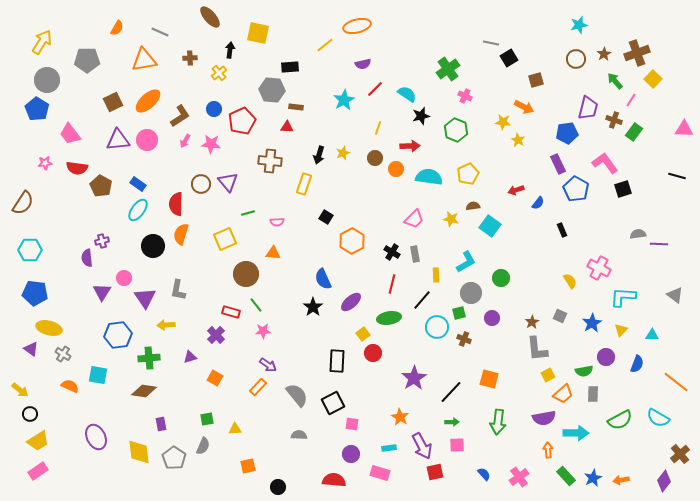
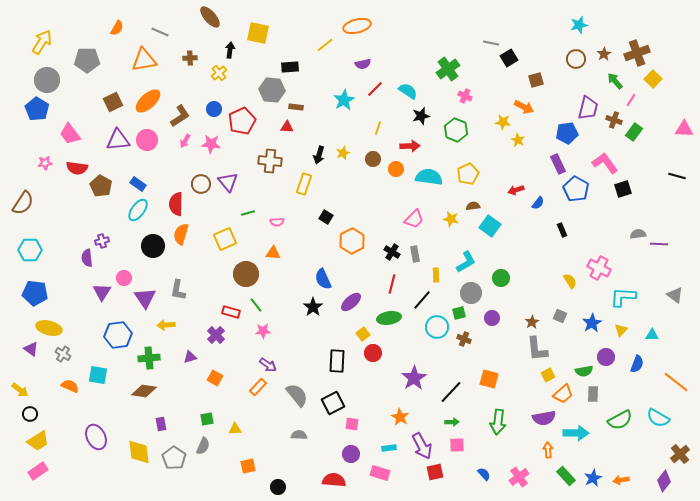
cyan semicircle at (407, 94): moved 1 px right, 3 px up
brown circle at (375, 158): moved 2 px left, 1 px down
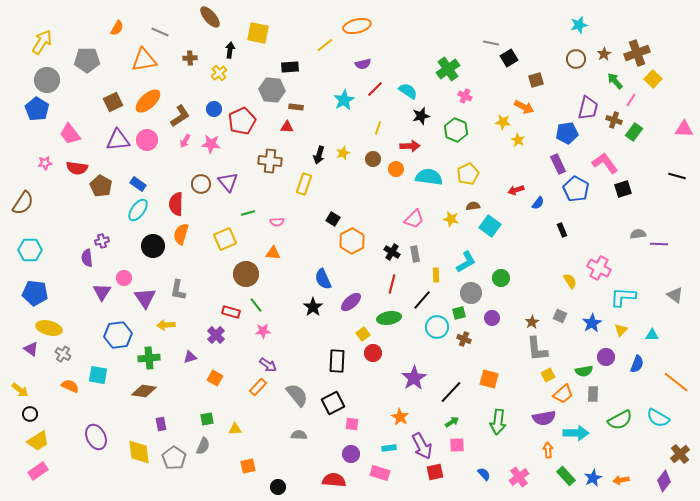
black square at (326, 217): moved 7 px right, 2 px down
green arrow at (452, 422): rotated 32 degrees counterclockwise
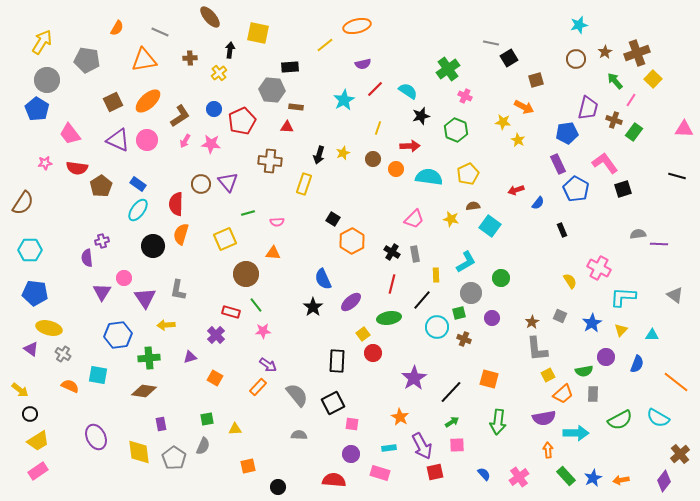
brown star at (604, 54): moved 1 px right, 2 px up
gray pentagon at (87, 60): rotated 10 degrees clockwise
purple triangle at (118, 140): rotated 30 degrees clockwise
brown pentagon at (101, 186): rotated 10 degrees clockwise
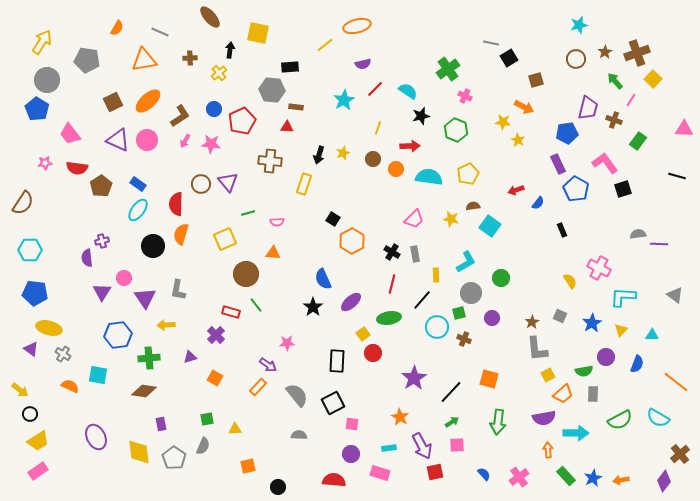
green rectangle at (634, 132): moved 4 px right, 9 px down
pink star at (263, 331): moved 24 px right, 12 px down
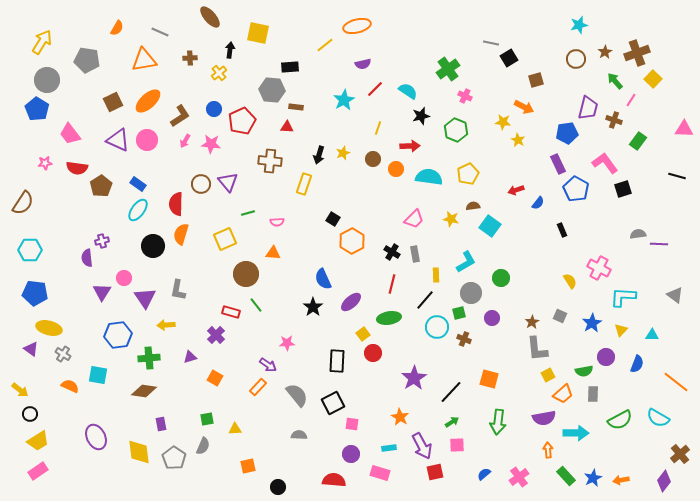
black line at (422, 300): moved 3 px right
blue semicircle at (484, 474): rotated 88 degrees counterclockwise
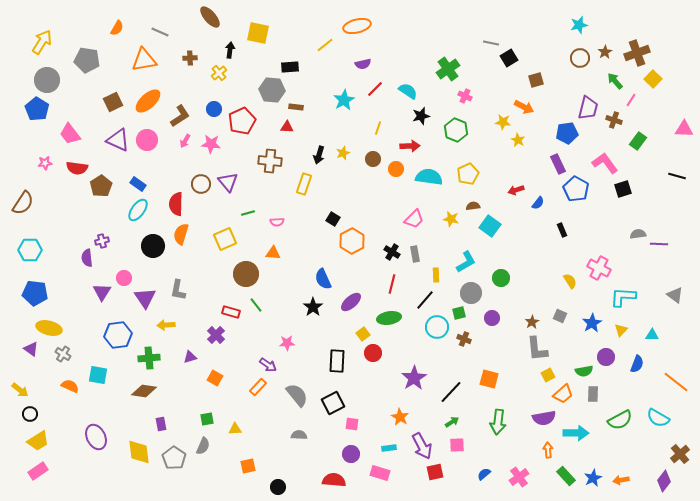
brown circle at (576, 59): moved 4 px right, 1 px up
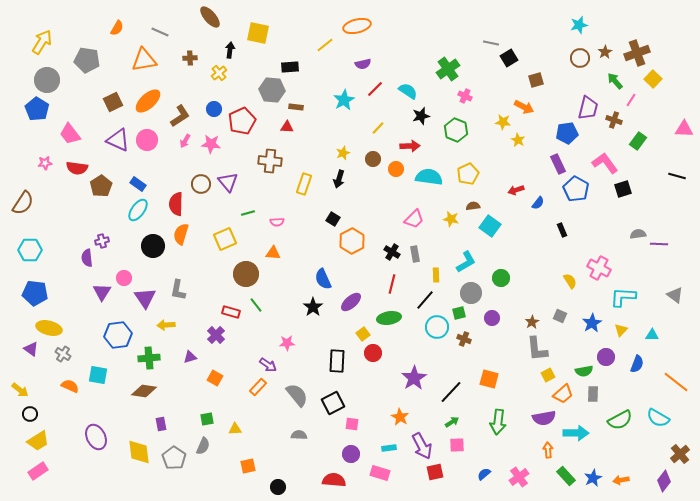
yellow line at (378, 128): rotated 24 degrees clockwise
black arrow at (319, 155): moved 20 px right, 24 px down
